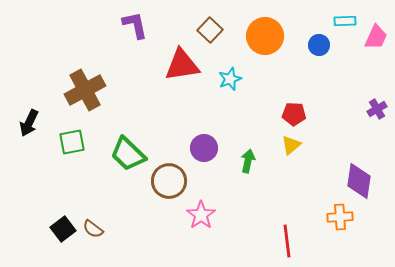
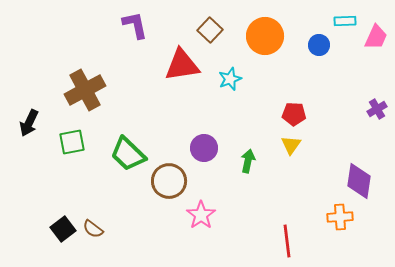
yellow triangle: rotated 15 degrees counterclockwise
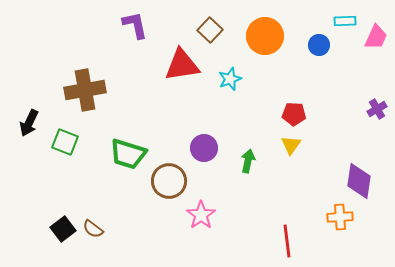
brown cross: rotated 18 degrees clockwise
green square: moved 7 px left; rotated 32 degrees clockwise
green trapezoid: rotated 27 degrees counterclockwise
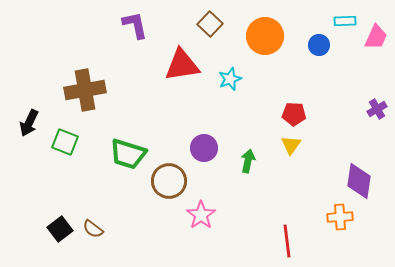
brown square: moved 6 px up
black square: moved 3 px left
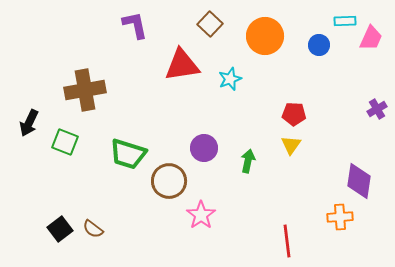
pink trapezoid: moved 5 px left, 1 px down
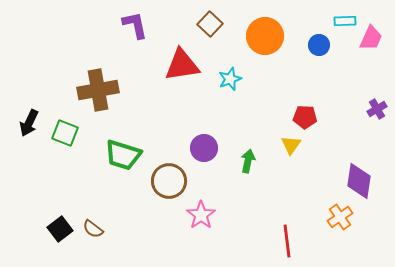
brown cross: moved 13 px right
red pentagon: moved 11 px right, 3 px down
green square: moved 9 px up
green trapezoid: moved 5 px left, 1 px down
orange cross: rotated 30 degrees counterclockwise
